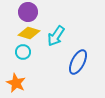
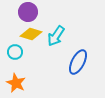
yellow diamond: moved 2 px right, 1 px down
cyan circle: moved 8 px left
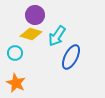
purple circle: moved 7 px right, 3 px down
cyan arrow: moved 1 px right
cyan circle: moved 1 px down
blue ellipse: moved 7 px left, 5 px up
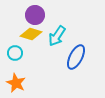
blue ellipse: moved 5 px right
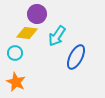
purple circle: moved 2 px right, 1 px up
yellow diamond: moved 4 px left, 1 px up; rotated 10 degrees counterclockwise
orange star: moved 1 px up
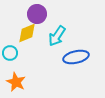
yellow diamond: rotated 30 degrees counterclockwise
cyan circle: moved 5 px left
blue ellipse: rotated 50 degrees clockwise
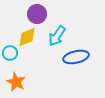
yellow diamond: moved 4 px down
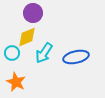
purple circle: moved 4 px left, 1 px up
cyan arrow: moved 13 px left, 17 px down
cyan circle: moved 2 px right
